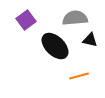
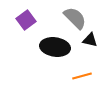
gray semicircle: rotated 50 degrees clockwise
black ellipse: moved 1 px down; rotated 36 degrees counterclockwise
orange line: moved 3 px right
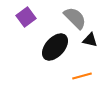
purple square: moved 3 px up
black ellipse: rotated 56 degrees counterclockwise
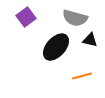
gray semicircle: rotated 150 degrees clockwise
black ellipse: moved 1 px right
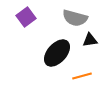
black triangle: rotated 21 degrees counterclockwise
black ellipse: moved 1 px right, 6 px down
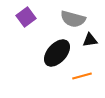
gray semicircle: moved 2 px left, 1 px down
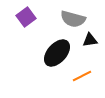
orange line: rotated 12 degrees counterclockwise
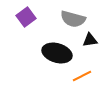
black ellipse: rotated 64 degrees clockwise
